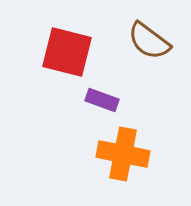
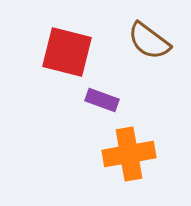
orange cross: moved 6 px right; rotated 21 degrees counterclockwise
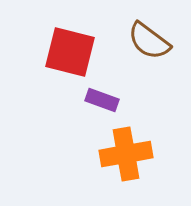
red square: moved 3 px right
orange cross: moved 3 px left
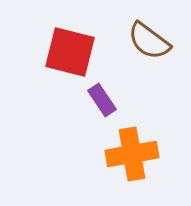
purple rectangle: rotated 36 degrees clockwise
orange cross: moved 6 px right
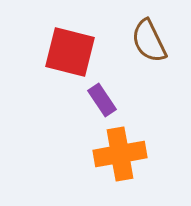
brown semicircle: rotated 27 degrees clockwise
orange cross: moved 12 px left
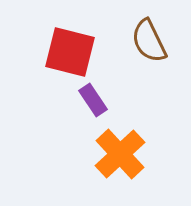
purple rectangle: moved 9 px left
orange cross: rotated 33 degrees counterclockwise
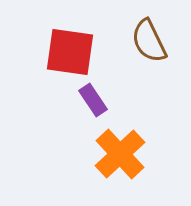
red square: rotated 6 degrees counterclockwise
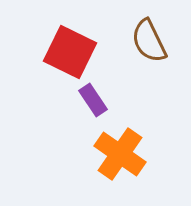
red square: rotated 18 degrees clockwise
orange cross: rotated 12 degrees counterclockwise
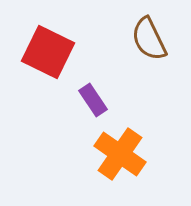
brown semicircle: moved 2 px up
red square: moved 22 px left
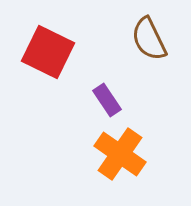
purple rectangle: moved 14 px right
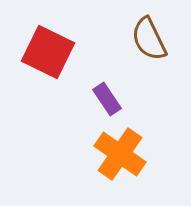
purple rectangle: moved 1 px up
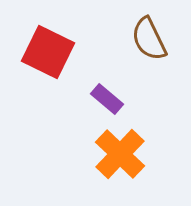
purple rectangle: rotated 16 degrees counterclockwise
orange cross: rotated 9 degrees clockwise
